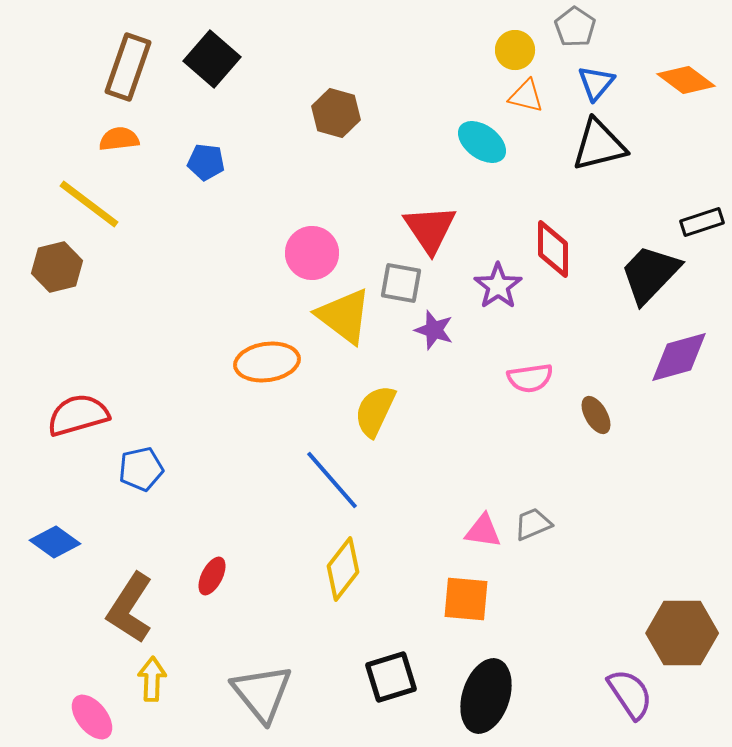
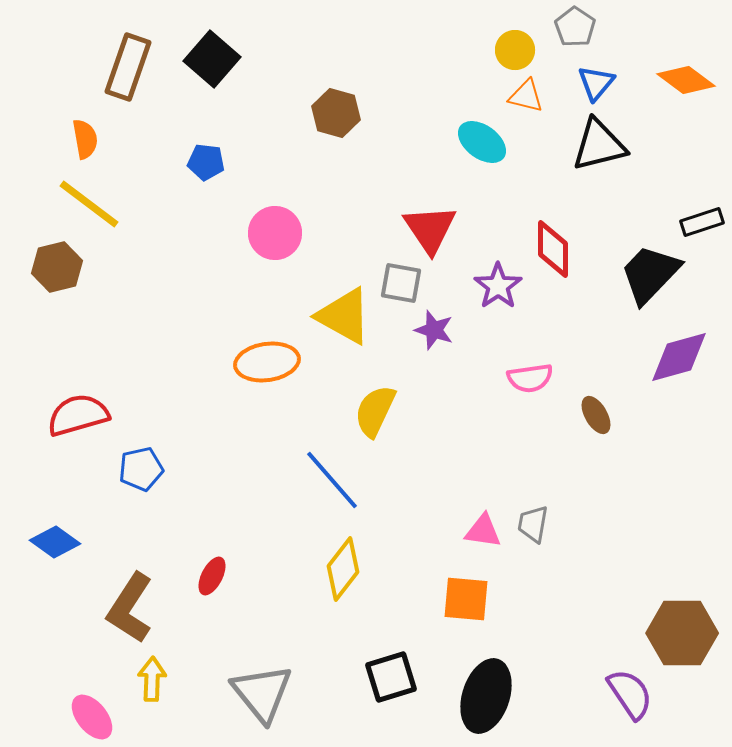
orange semicircle at (119, 139): moved 34 px left; rotated 87 degrees clockwise
pink circle at (312, 253): moved 37 px left, 20 px up
yellow triangle at (344, 316): rotated 8 degrees counterclockwise
gray trapezoid at (533, 524): rotated 57 degrees counterclockwise
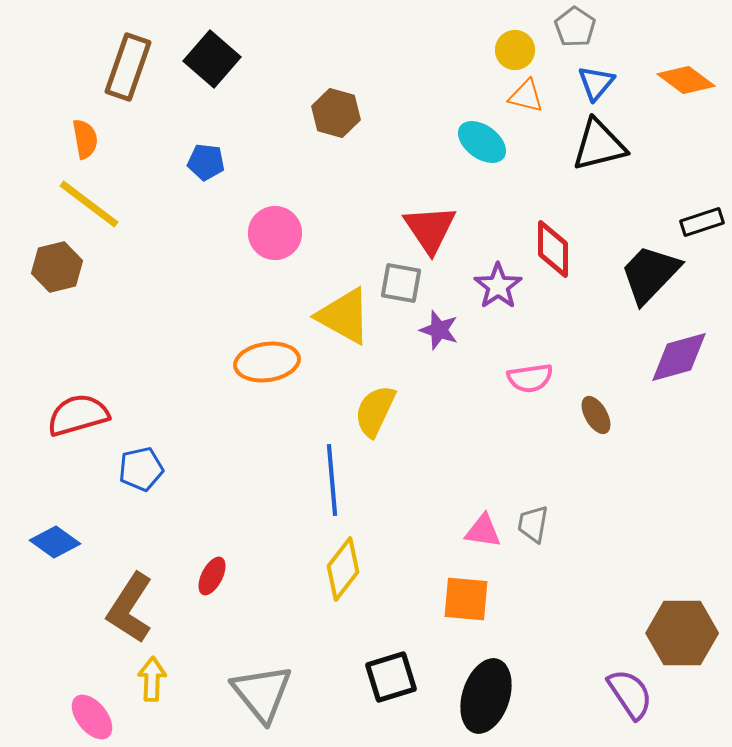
purple star at (434, 330): moved 5 px right
blue line at (332, 480): rotated 36 degrees clockwise
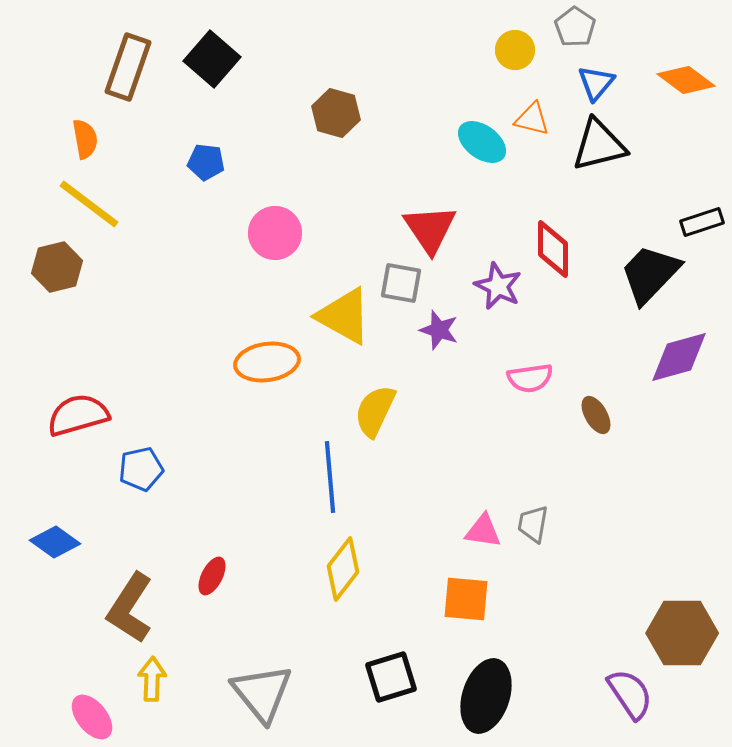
orange triangle at (526, 96): moved 6 px right, 23 px down
purple star at (498, 286): rotated 12 degrees counterclockwise
blue line at (332, 480): moved 2 px left, 3 px up
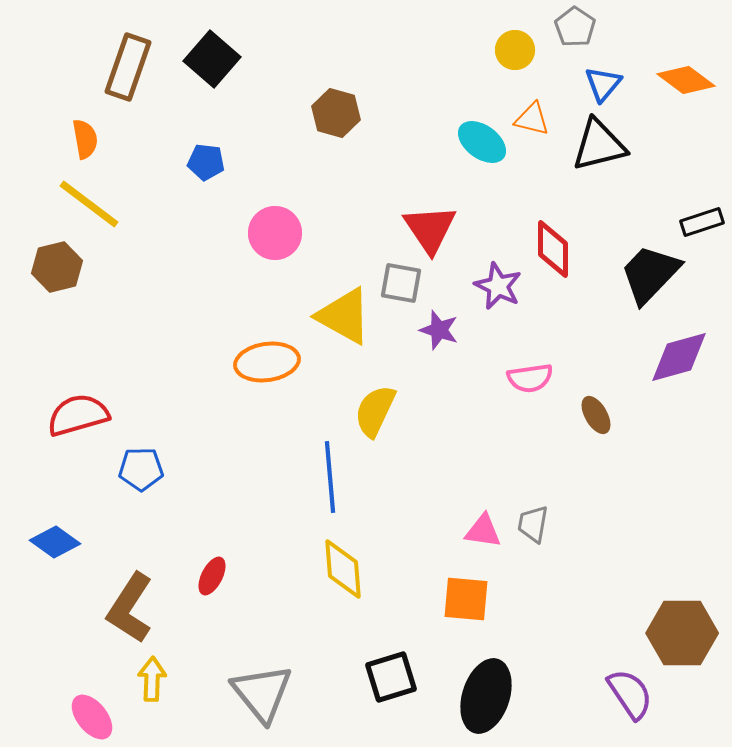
blue triangle at (596, 83): moved 7 px right, 1 px down
blue pentagon at (141, 469): rotated 12 degrees clockwise
yellow diamond at (343, 569): rotated 42 degrees counterclockwise
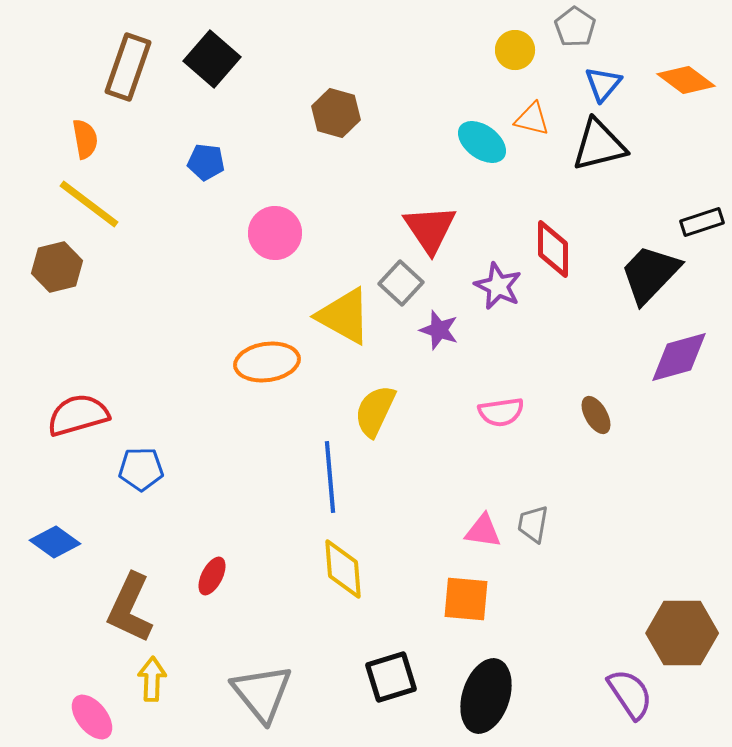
gray square at (401, 283): rotated 33 degrees clockwise
pink semicircle at (530, 378): moved 29 px left, 34 px down
brown L-shape at (130, 608): rotated 8 degrees counterclockwise
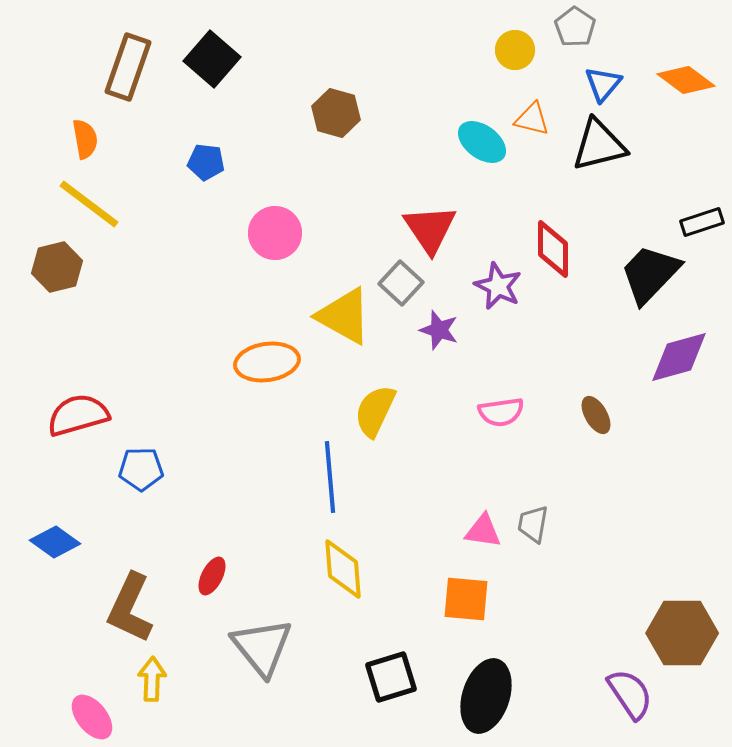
gray triangle at (262, 693): moved 46 px up
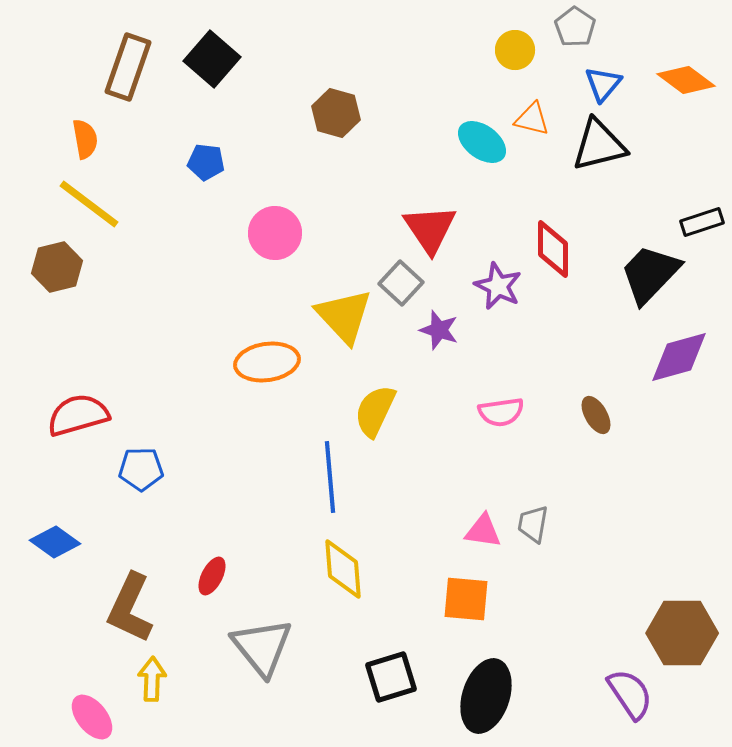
yellow triangle at (344, 316): rotated 18 degrees clockwise
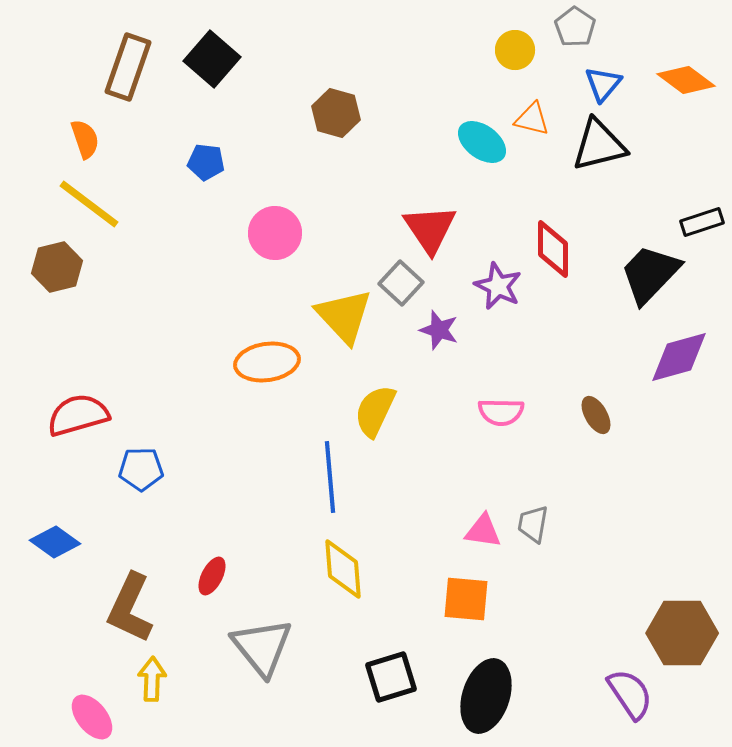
orange semicircle at (85, 139): rotated 9 degrees counterclockwise
pink semicircle at (501, 412): rotated 9 degrees clockwise
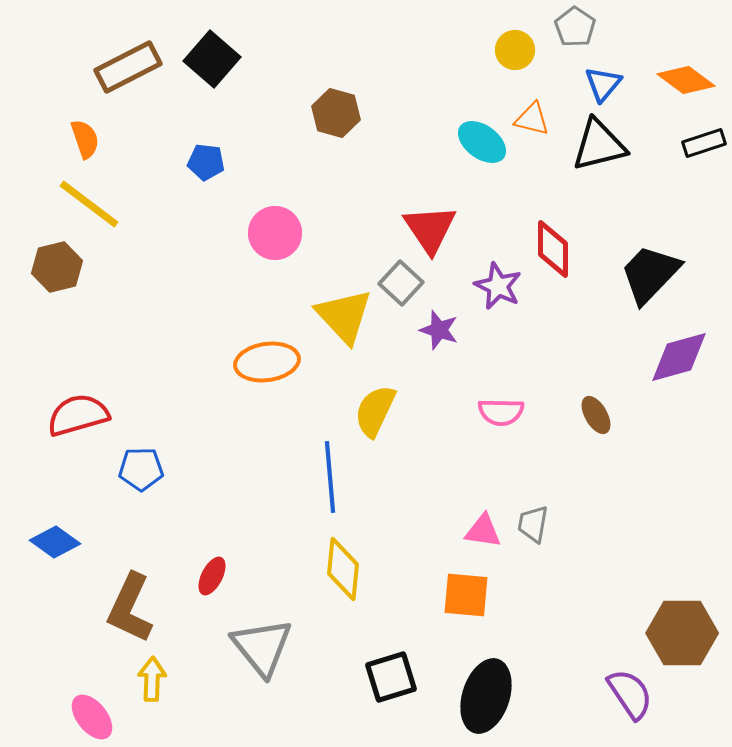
brown rectangle at (128, 67): rotated 44 degrees clockwise
black rectangle at (702, 222): moved 2 px right, 79 px up
yellow diamond at (343, 569): rotated 10 degrees clockwise
orange square at (466, 599): moved 4 px up
